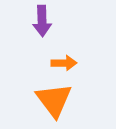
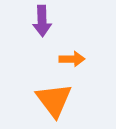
orange arrow: moved 8 px right, 4 px up
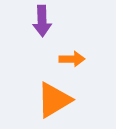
orange triangle: rotated 36 degrees clockwise
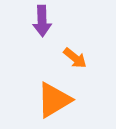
orange arrow: moved 3 px right, 1 px up; rotated 40 degrees clockwise
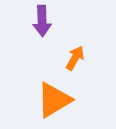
orange arrow: rotated 100 degrees counterclockwise
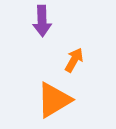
orange arrow: moved 1 px left, 2 px down
